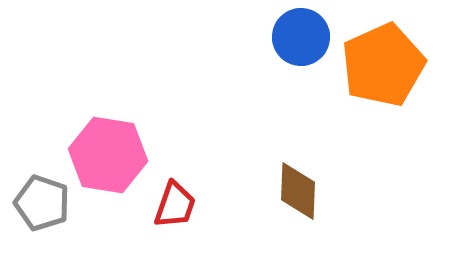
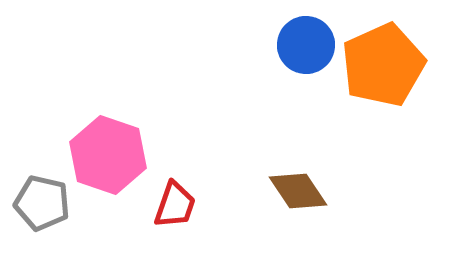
blue circle: moved 5 px right, 8 px down
pink hexagon: rotated 10 degrees clockwise
brown diamond: rotated 36 degrees counterclockwise
gray pentagon: rotated 6 degrees counterclockwise
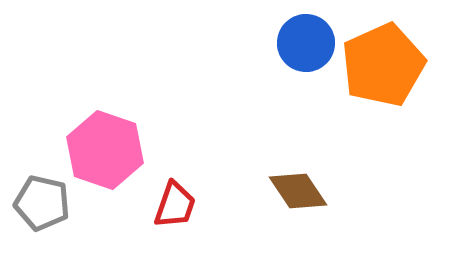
blue circle: moved 2 px up
pink hexagon: moved 3 px left, 5 px up
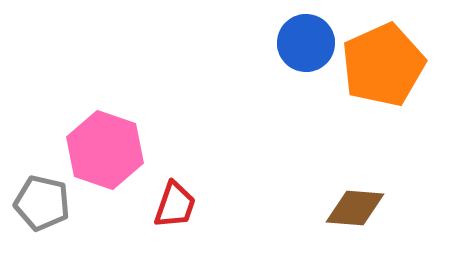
brown diamond: moved 57 px right, 17 px down; rotated 52 degrees counterclockwise
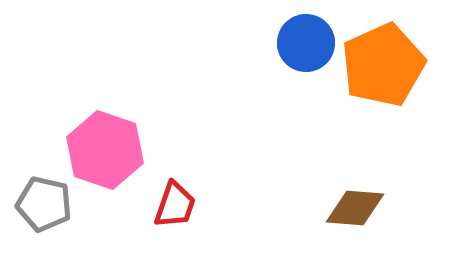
gray pentagon: moved 2 px right, 1 px down
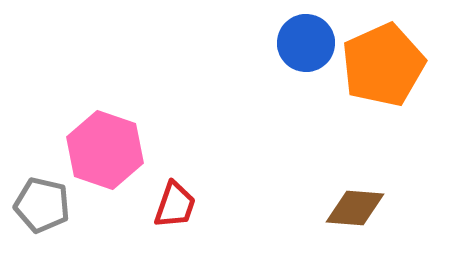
gray pentagon: moved 2 px left, 1 px down
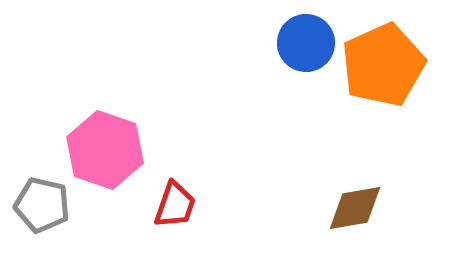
brown diamond: rotated 14 degrees counterclockwise
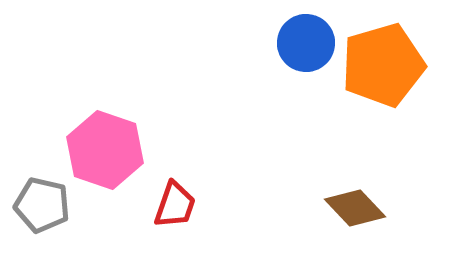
orange pentagon: rotated 8 degrees clockwise
brown diamond: rotated 56 degrees clockwise
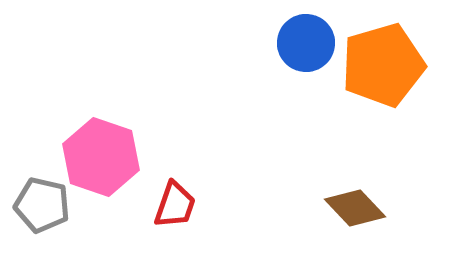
pink hexagon: moved 4 px left, 7 px down
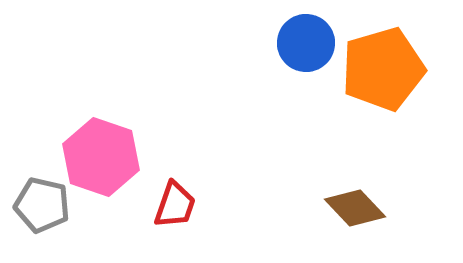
orange pentagon: moved 4 px down
